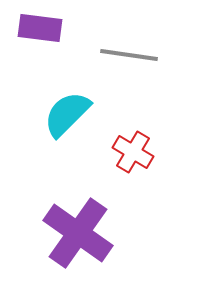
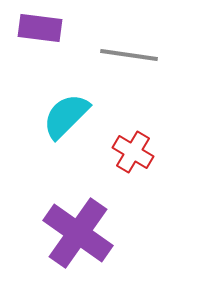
cyan semicircle: moved 1 px left, 2 px down
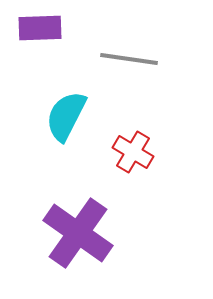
purple rectangle: rotated 9 degrees counterclockwise
gray line: moved 4 px down
cyan semicircle: rotated 18 degrees counterclockwise
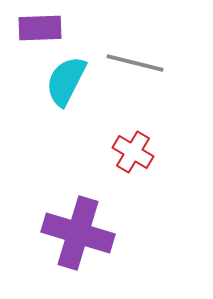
gray line: moved 6 px right, 4 px down; rotated 6 degrees clockwise
cyan semicircle: moved 35 px up
purple cross: rotated 18 degrees counterclockwise
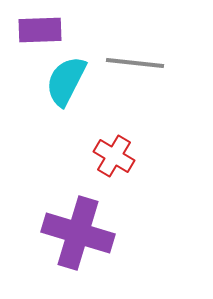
purple rectangle: moved 2 px down
gray line: rotated 8 degrees counterclockwise
red cross: moved 19 px left, 4 px down
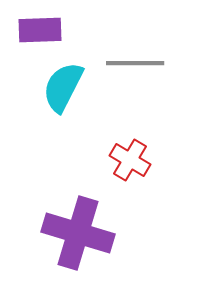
gray line: rotated 6 degrees counterclockwise
cyan semicircle: moved 3 px left, 6 px down
red cross: moved 16 px right, 4 px down
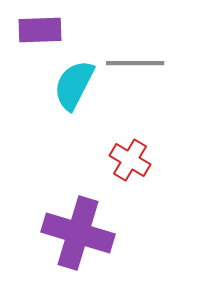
cyan semicircle: moved 11 px right, 2 px up
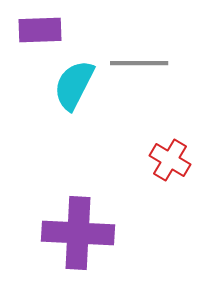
gray line: moved 4 px right
red cross: moved 40 px right
purple cross: rotated 14 degrees counterclockwise
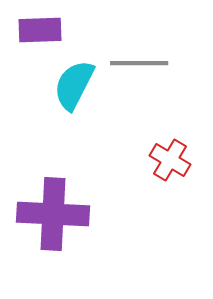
purple cross: moved 25 px left, 19 px up
